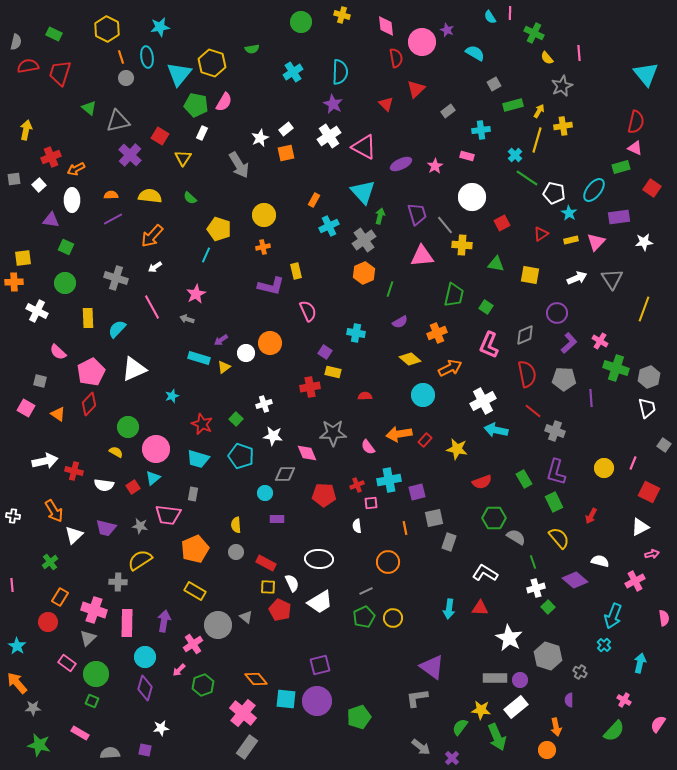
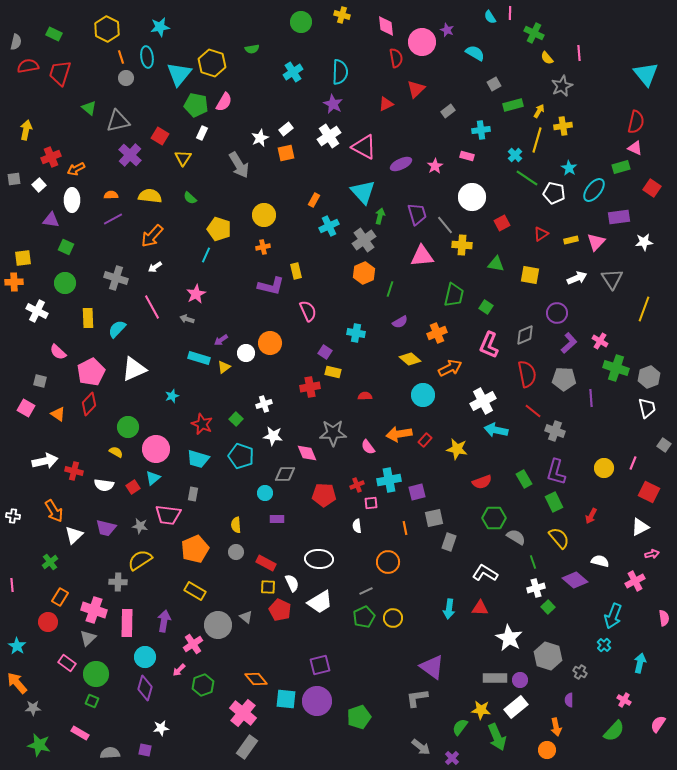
red triangle at (386, 104): rotated 49 degrees clockwise
cyan star at (569, 213): moved 45 px up
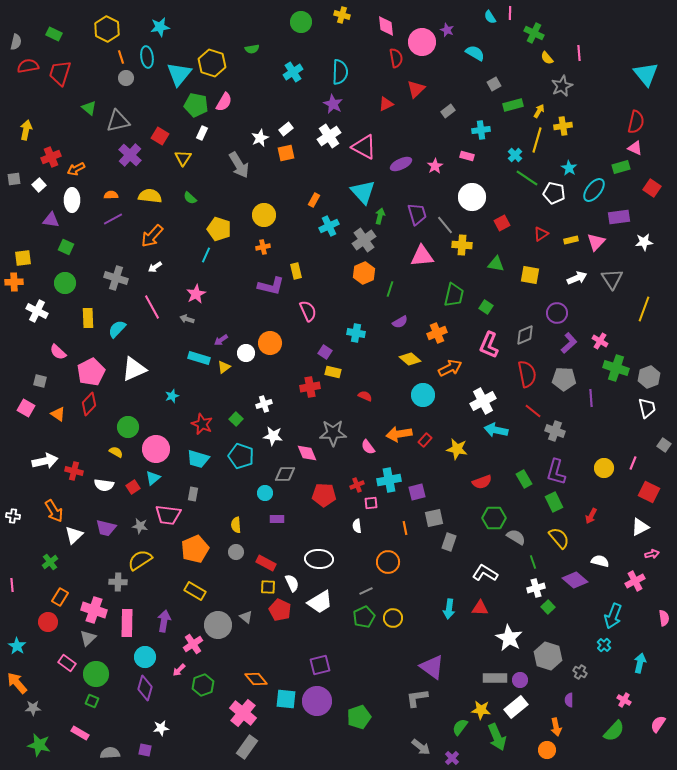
red semicircle at (365, 396): rotated 24 degrees clockwise
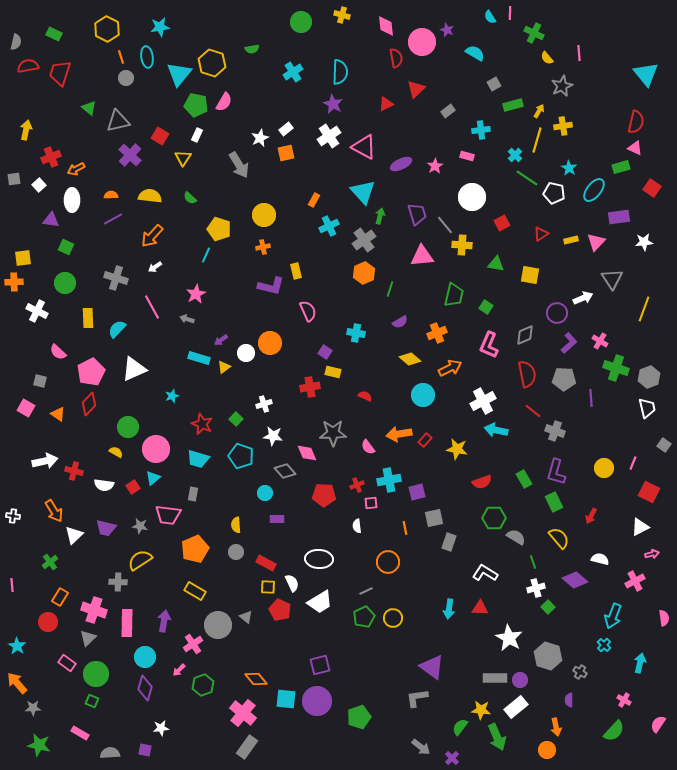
white rectangle at (202, 133): moved 5 px left, 2 px down
white arrow at (577, 278): moved 6 px right, 20 px down
gray diamond at (285, 474): moved 3 px up; rotated 50 degrees clockwise
white semicircle at (600, 561): moved 2 px up
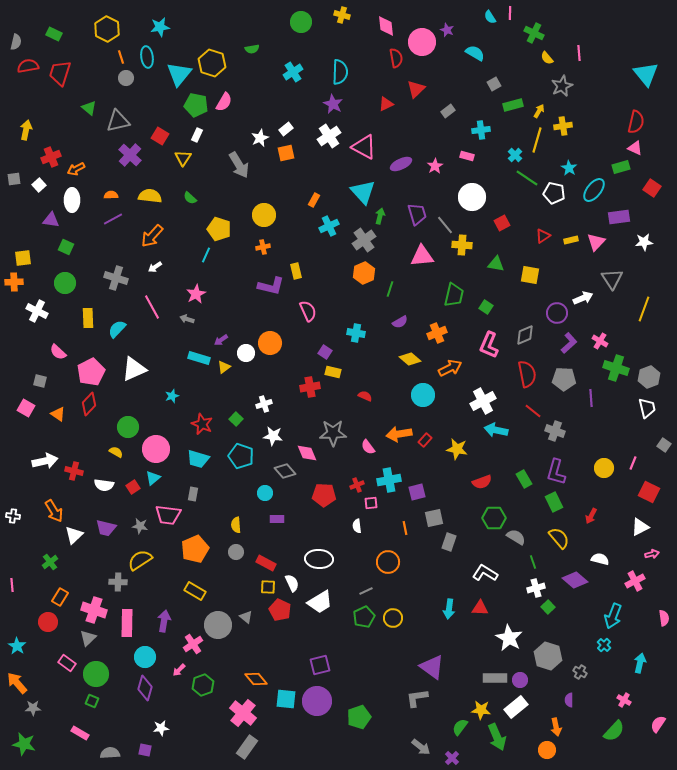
red triangle at (541, 234): moved 2 px right, 2 px down
green star at (39, 745): moved 15 px left, 1 px up
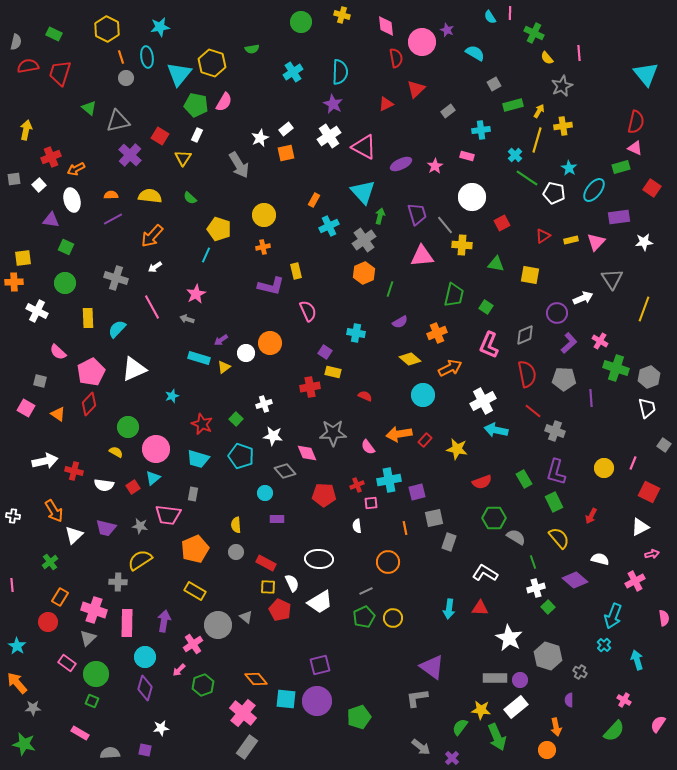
white ellipse at (72, 200): rotated 15 degrees counterclockwise
cyan arrow at (640, 663): moved 3 px left, 3 px up; rotated 30 degrees counterclockwise
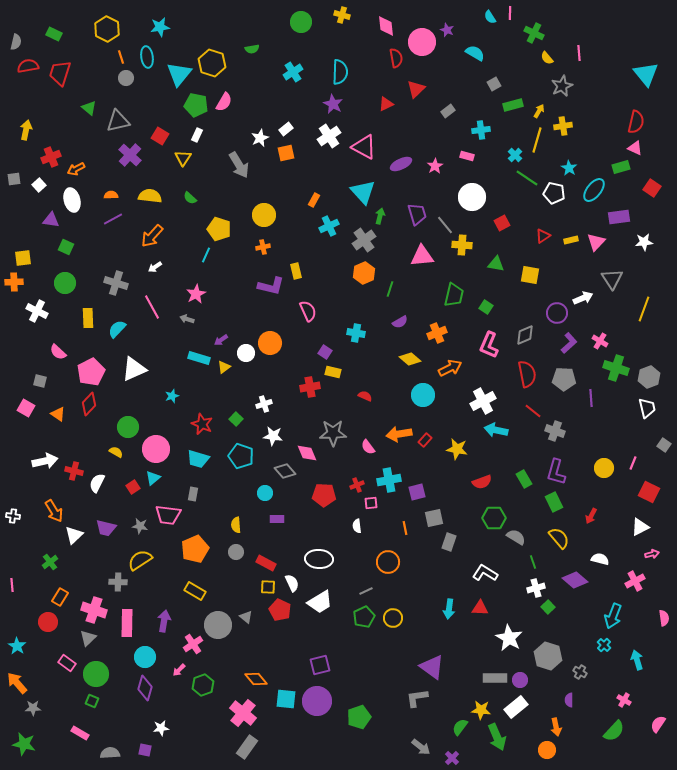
gray cross at (116, 278): moved 5 px down
white semicircle at (104, 485): moved 7 px left, 2 px up; rotated 108 degrees clockwise
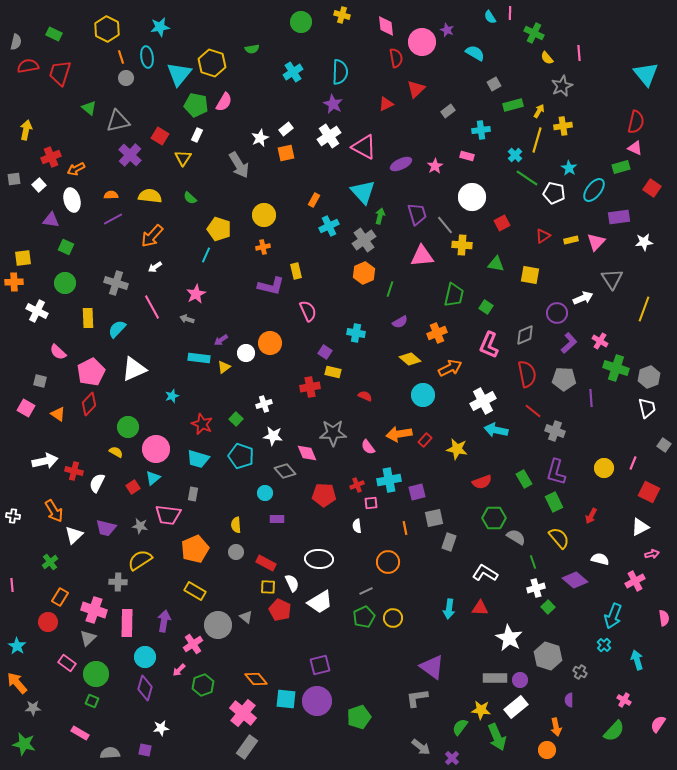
cyan rectangle at (199, 358): rotated 10 degrees counterclockwise
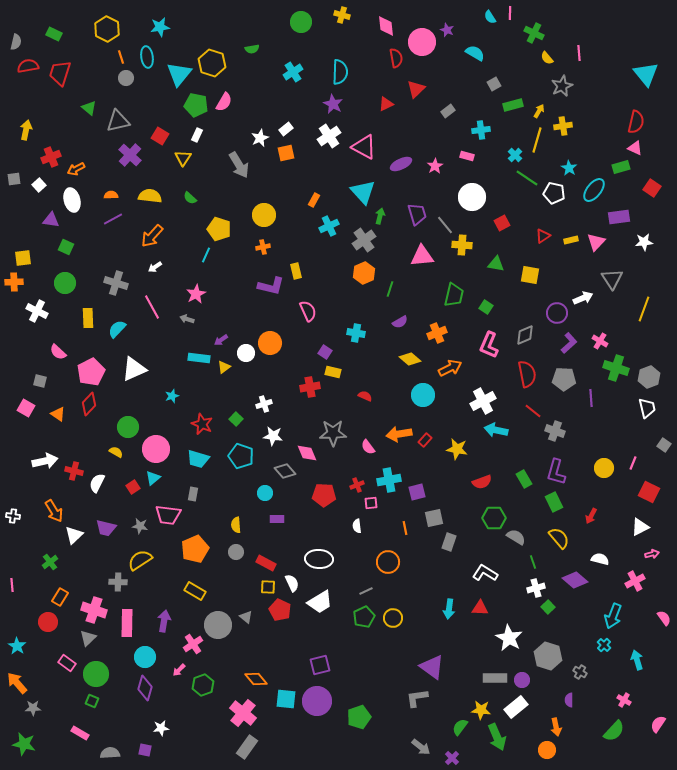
pink semicircle at (664, 618): rotated 28 degrees counterclockwise
purple circle at (520, 680): moved 2 px right
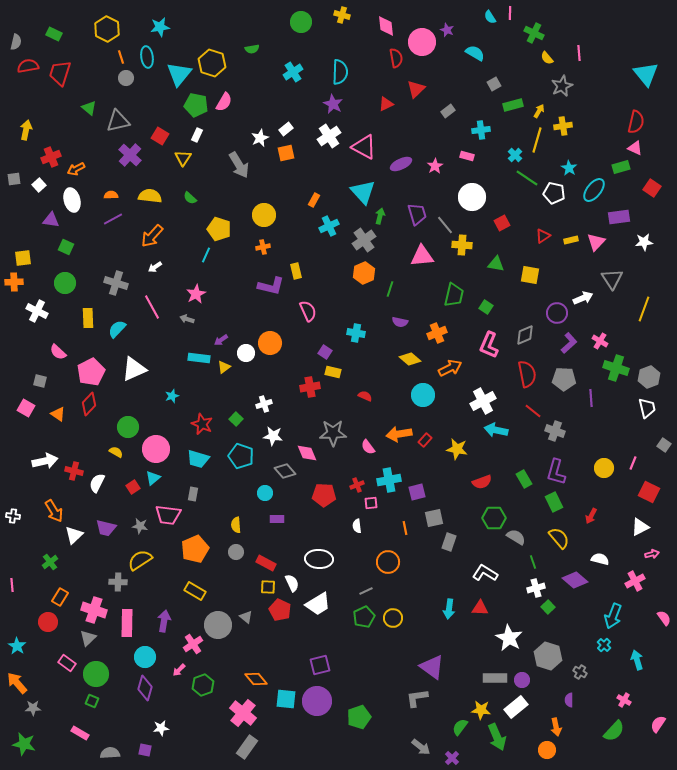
purple semicircle at (400, 322): rotated 42 degrees clockwise
white trapezoid at (320, 602): moved 2 px left, 2 px down
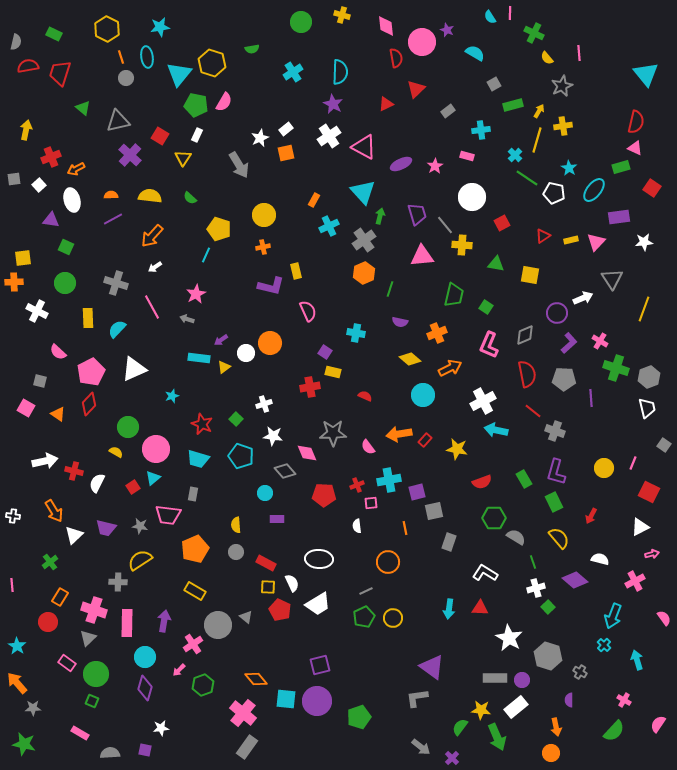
green triangle at (89, 108): moved 6 px left
gray square at (434, 518): moved 7 px up
orange circle at (547, 750): moved 4 px right, 3 px down
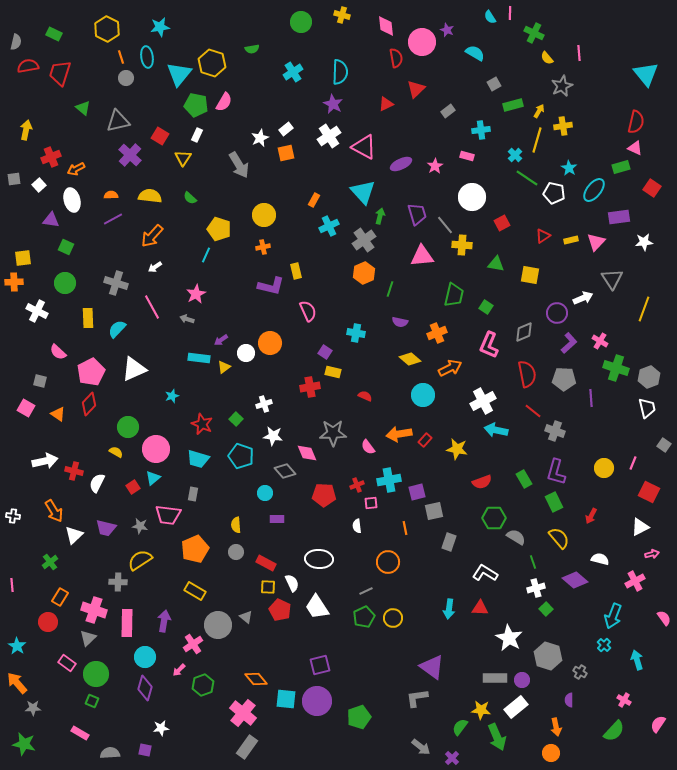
gray diamond at (525, 335): moved 1 px left, 3 px up
white trapezoid at (318, 604): moved 1 px left, 3 px down; rotated 88 degrees clockwise
green square at (548, 607): moved 2 px left, 2 px down
